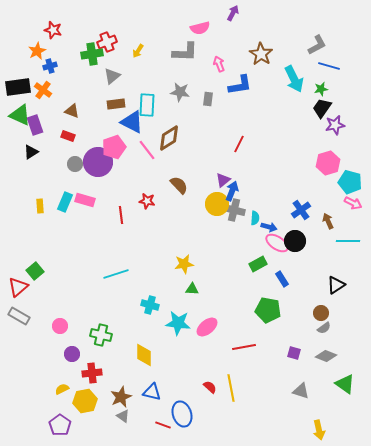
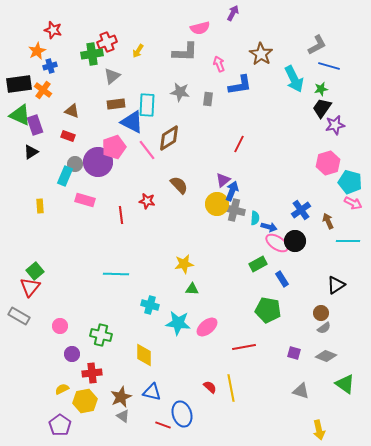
black rectangle at (18, 87): moved 1 px right, 3 px up
cyan rectangle at (65, 202): moved 26 px up
cyan line at (116, 274): rotated 20 degrees clockwise
red triangle at (18, 287): moved 12 px right; rotated 10 degrees counterclockwise
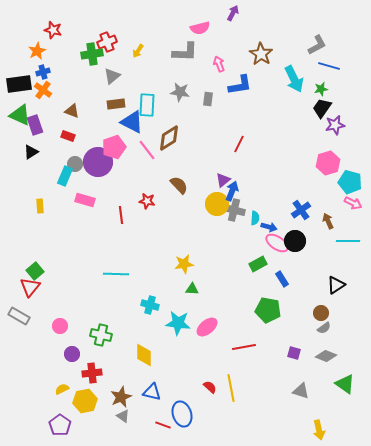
blue cross at (50, 66): moved 7 px left, 6 px down
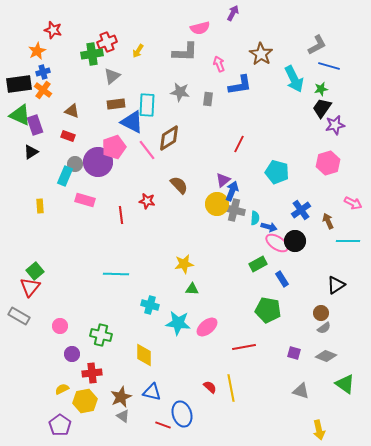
cyan pentagon at (350, 182): moved 73 px left, 10 px up
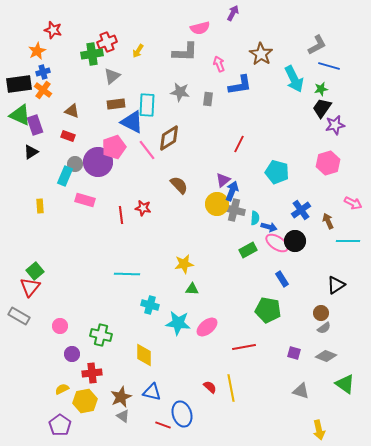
red star at (147, 201): moved 4 px left, 7 px down
green rectangle at (258, 264): moved 10 px left, 14 px up
cyan line at (116, 274): moved 11 px right
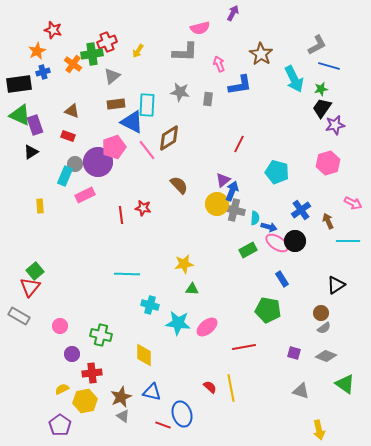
orange cross at (43, 90): moved 30 px right, 26 px up
pink rectangle at (85, 200): moved 5 px up; rotated 42 degrees counterclockwise
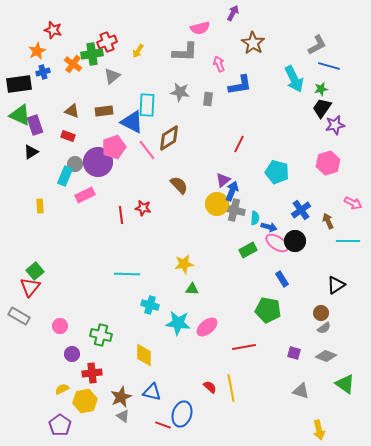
brown star at (261, 54): moved 8 px left, 11 px up
brown rectangle at (116, 104): moved 12 px left, 7 px down
blue ellipse at (182, 414): rotated 35 degrees clockwise
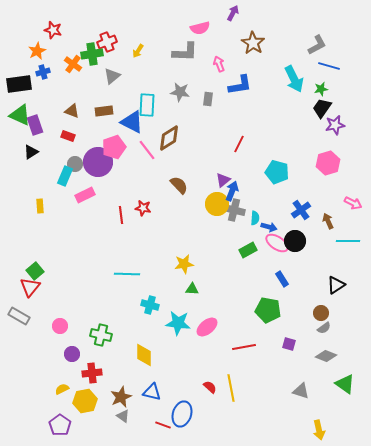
purple square at (294, 353): moved 5 px left, 9 px up
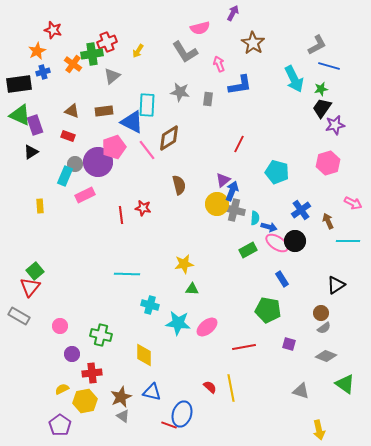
gray L-shape at (185, 52): rotated 56 degrees clockwise
brown semicircle at (179, 185): rotated 30 degrees clockwise
red line at (163, 425): moved 6 px right
